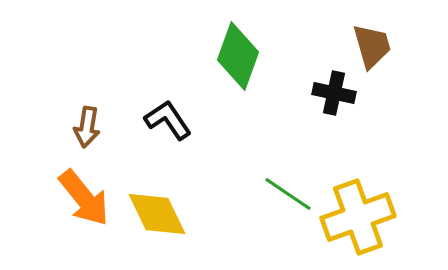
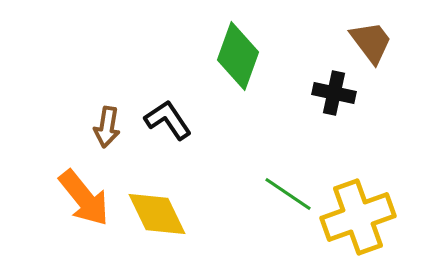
brown trapezoid: moved 1 px left, 4 px up; rotated 21 degrees counterclockwise
brown arrow: moved 20 px right
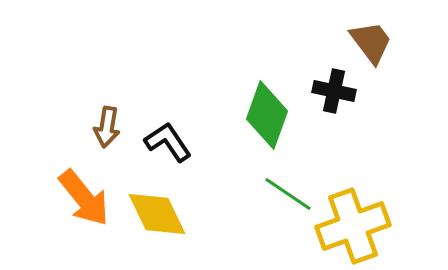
green diamond: moved 29 px right, 59 px down
black cross: moved 2 px up
black L-shape: moved 22 px down
yellow cross: moved 5 px left, 9 px down
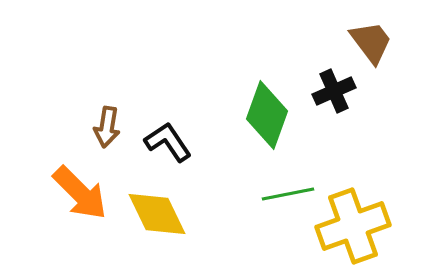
black cross: rotated 36 degrees counterclockwise
green line: rotated 45 degrees counterclockwise
orange arrow: moved 4 px left, 5 px up; rotated 6 degrees counterclockwise
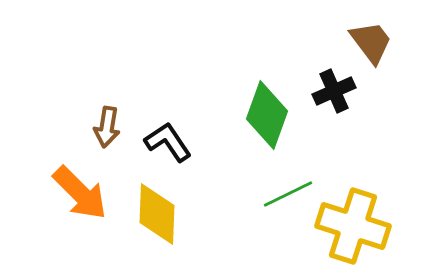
green line: rotated 15 degrees counterclockwise
yellow diamond: rotated 28 degrees clockwise
yellow cross: rotated 38 degrees clockwise
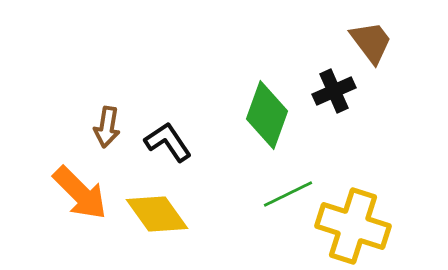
yellow diamond: rotated 38 degrees counterclockwise
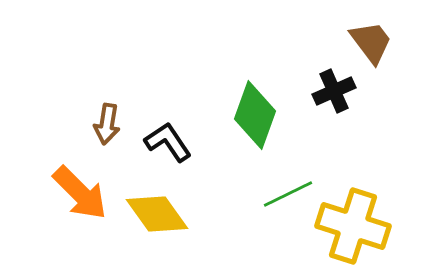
green diamond: moved 12 px left
brown arrow: moved 3 px up
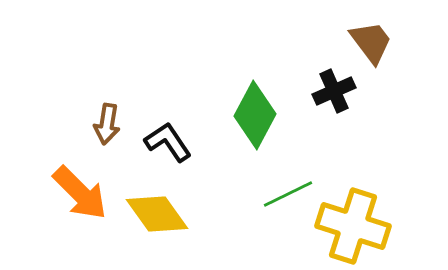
green diamond: rotated 8 degrees clockwise
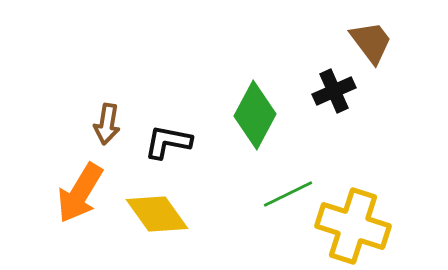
black L-shape: rotated 45 degrees counterclockwise
orange arrow: rotated 76 degrees clockwise
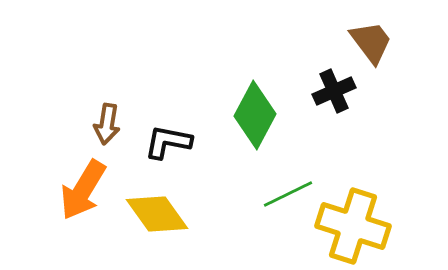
orange arrow: moved 3 px right, 3 px up
